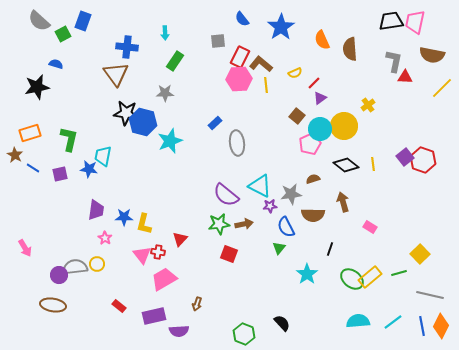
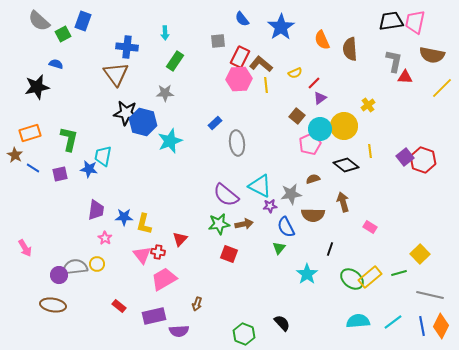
yellow line at (373, 164): moved 3 px left, 13 px up
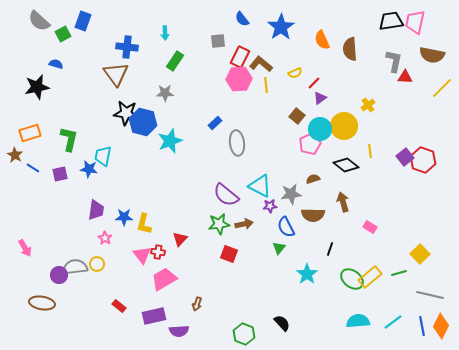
brown ellipse at (53, 305): moved 11 px left, 2 px up
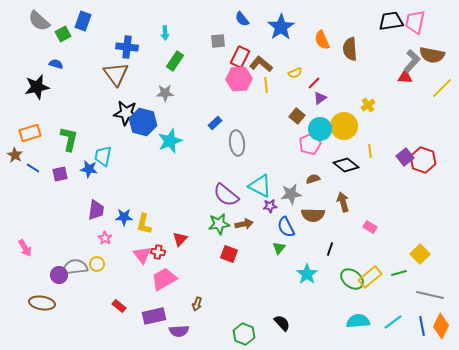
gray L-shape at (394, 61): moved 18 px right; rotated 30 degrees clockwise
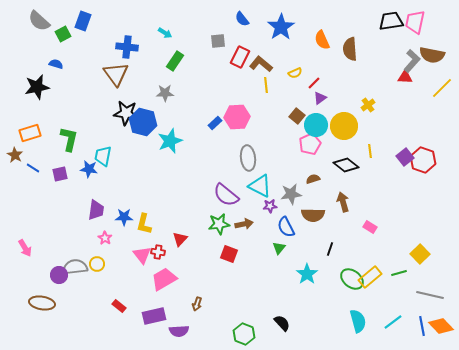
cyan arrow at (165, 33): rotated 56 degrees counterclockwise
pink hexagon at (239, 79): moved 2 px left, 38 px down
cyan circle at (320, 129): moved 4 px left, 4 px up
gray ellipse at (237, 143): moved 11 px right, 15 px down
cyan semicircle at (358, 321): rotated 80 degrees clockwise
orange diamond at (441, 326): rotated 70 degrees counterclockwise
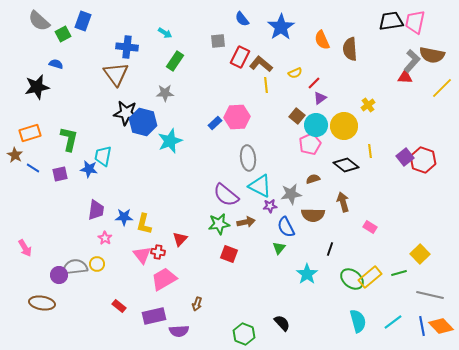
brown arrow at (244, 224): moved 2 px right, 2 px up
